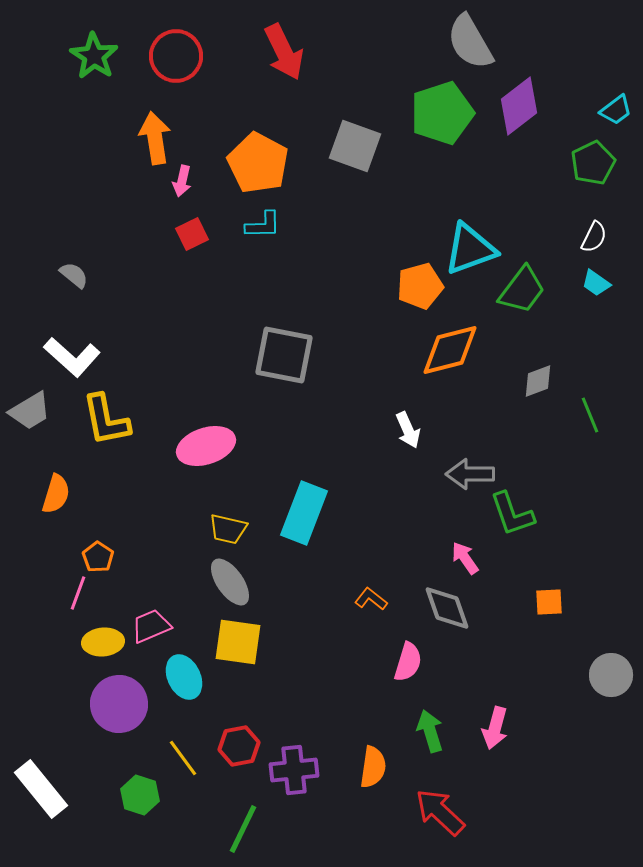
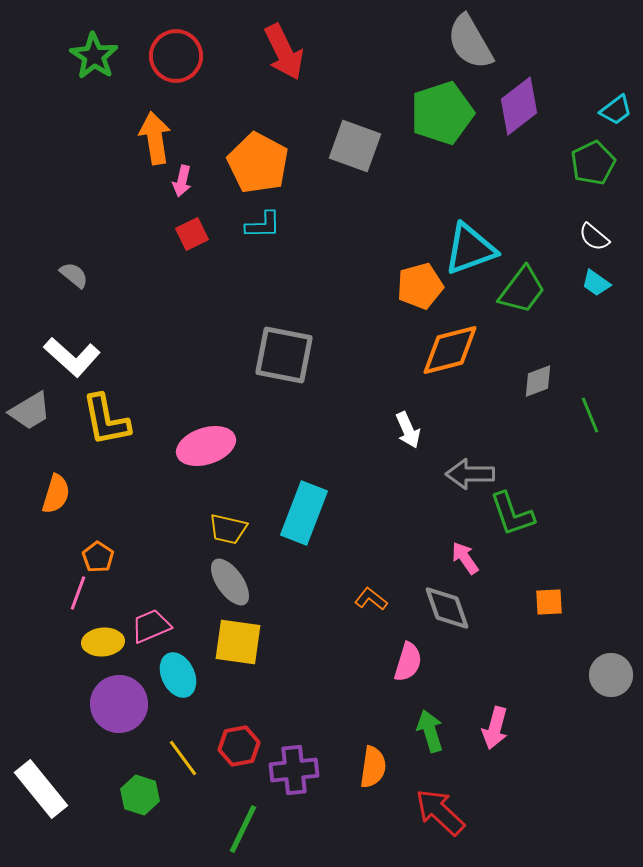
white semicircle at (594, 237): rotated 104 degrees clockwise
cyan ellipse at (184, 677): moved 6 px left, 2 px up
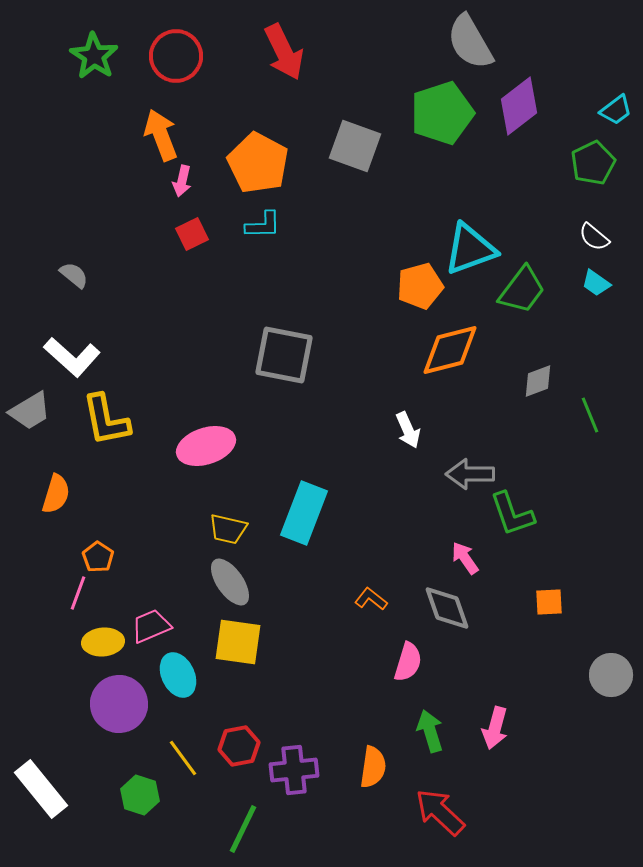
orange arrow at (155, 138): moved 6 px right, 3 px up; rotated 12 degrees counterclockwise
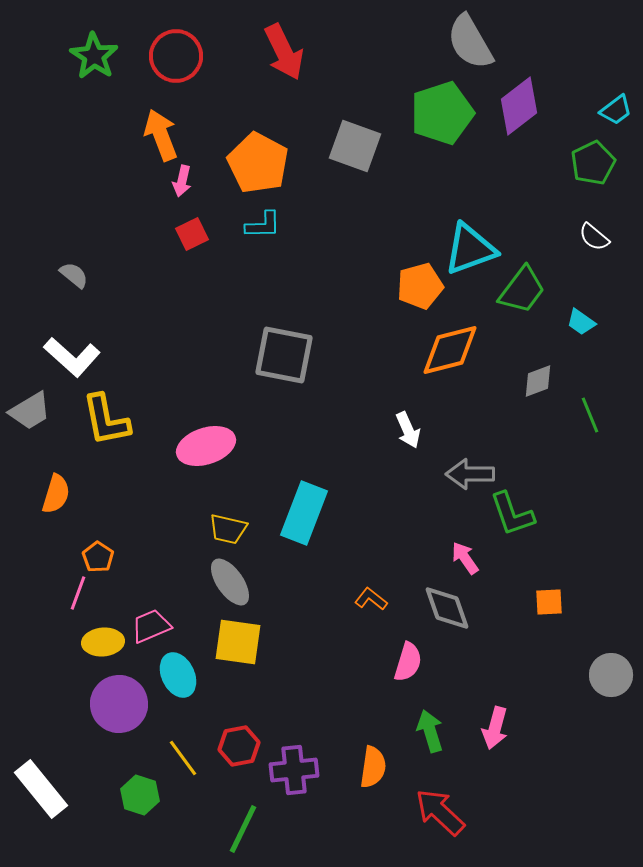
cyan trapezoid at (596, 283): moved 15 px left, 39 px down
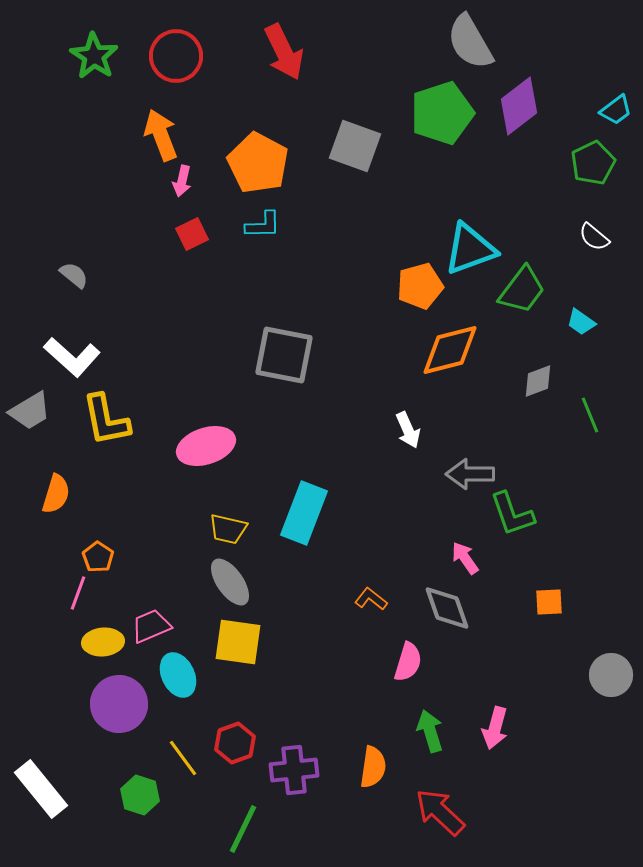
red hexagon at (239, 746): moved 4 px left, 3 px up; rotated 9 degrees counterclockwise
